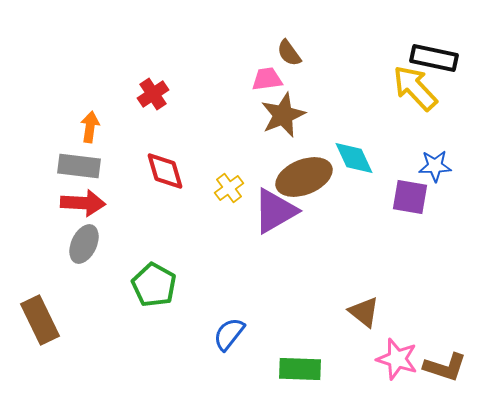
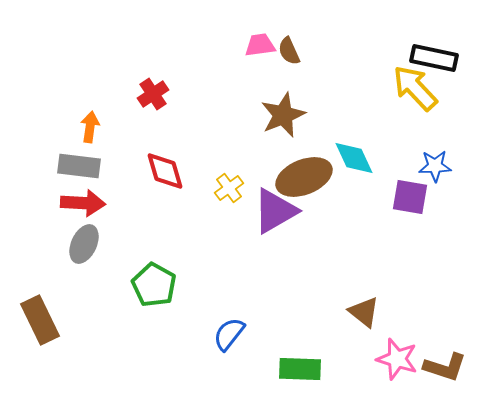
brown semicircle: moved 2 px up; rotated 12 degrees clockwise
pink trapezoid: moved 7 px left, 34 px up
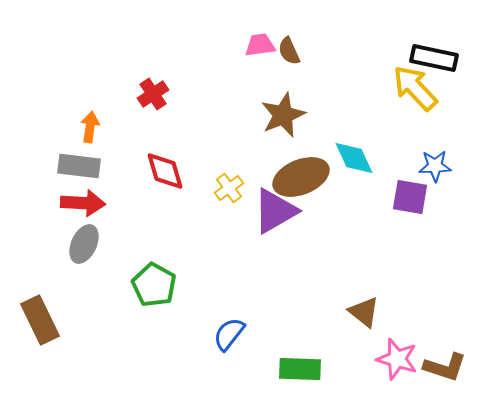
brown ellipse: moved 3 px left
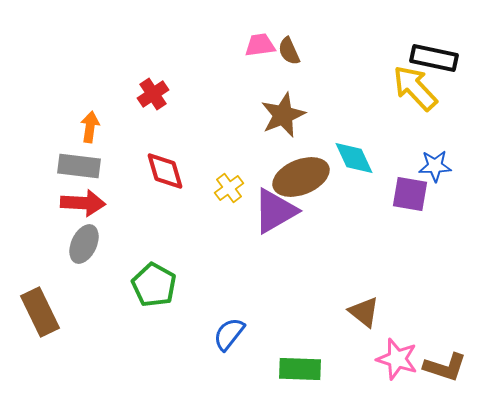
purple square: moved 3 px up
brown rectangle: moved 8 px up
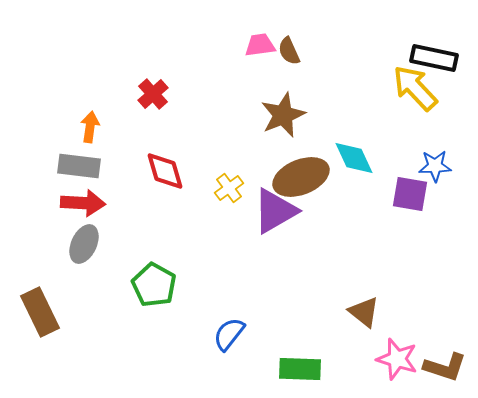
red cross: rotated 8 degrees counterclockwise
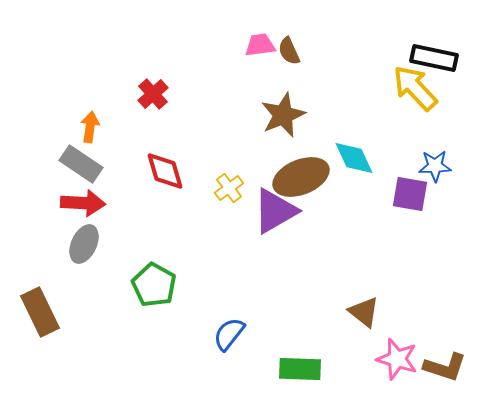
gray rectangle: moved 2 px right, 2 px up; rotated 27 degrees clockwise
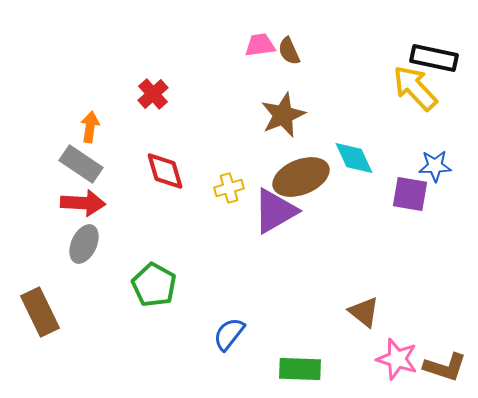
yellow cross: rotated 20 degrees clockwise
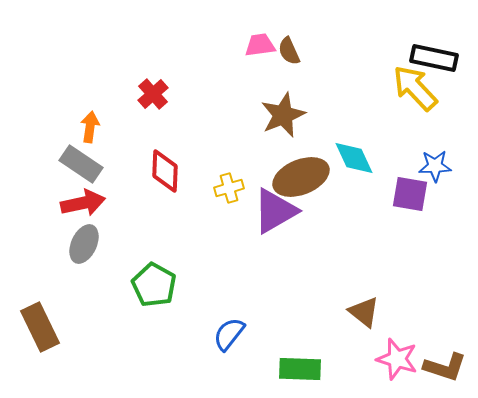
red diamond: rotated 18 degrees clockwise
red arrow: rotated 15 degrees counterclockwise
brown rectangle: moved 15 px down
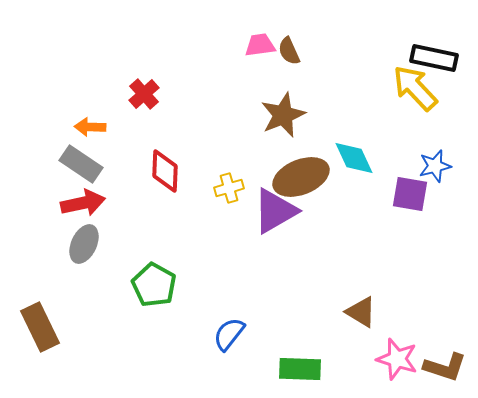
red cross: moved 9 px left
orange arrow: rotated 96 degrees counterclockwise
blue star: rotated 12 degrees counterclockwise
brown triangle: moved 3 px left; rotated 8 degrees counterclockwise
